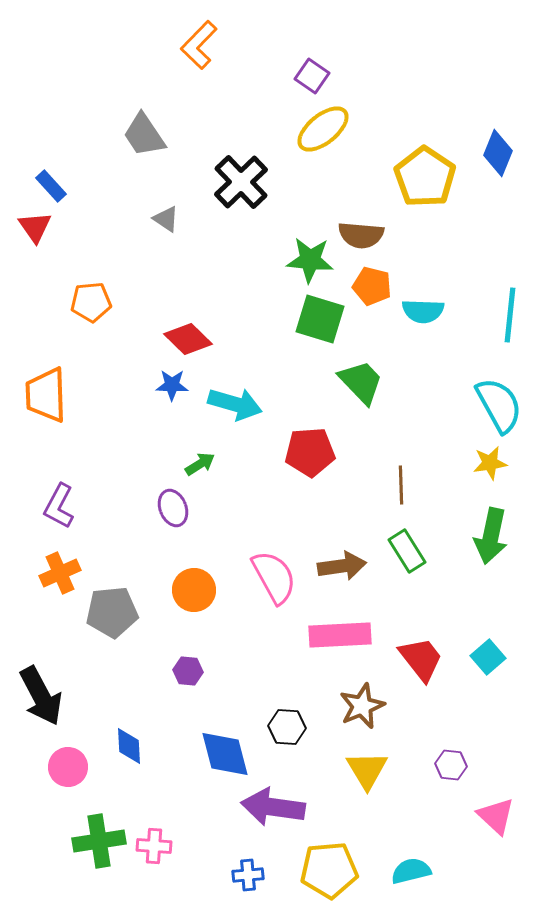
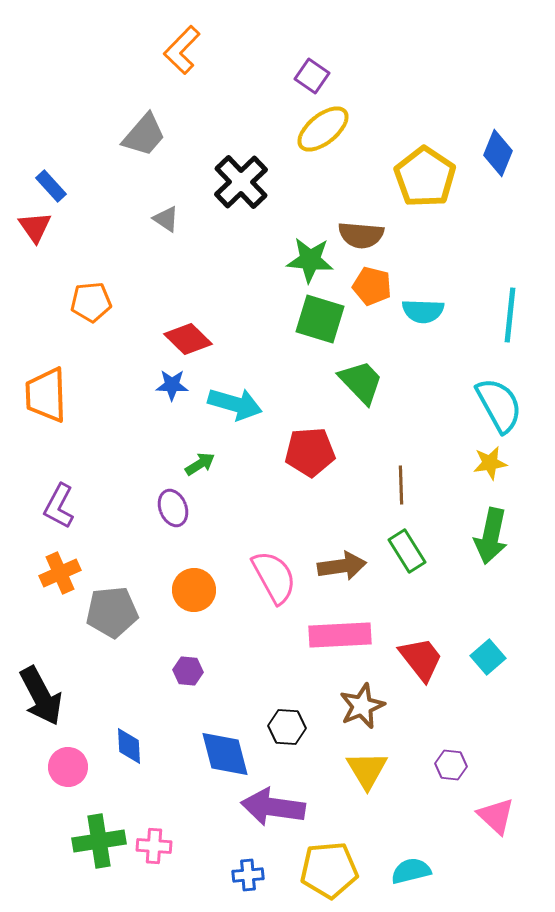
orange L-shape at (199, 45): moved 17 px left, 5 px down
gray trapezoid at (144, 135): rotated 105 degrees counterclockwise
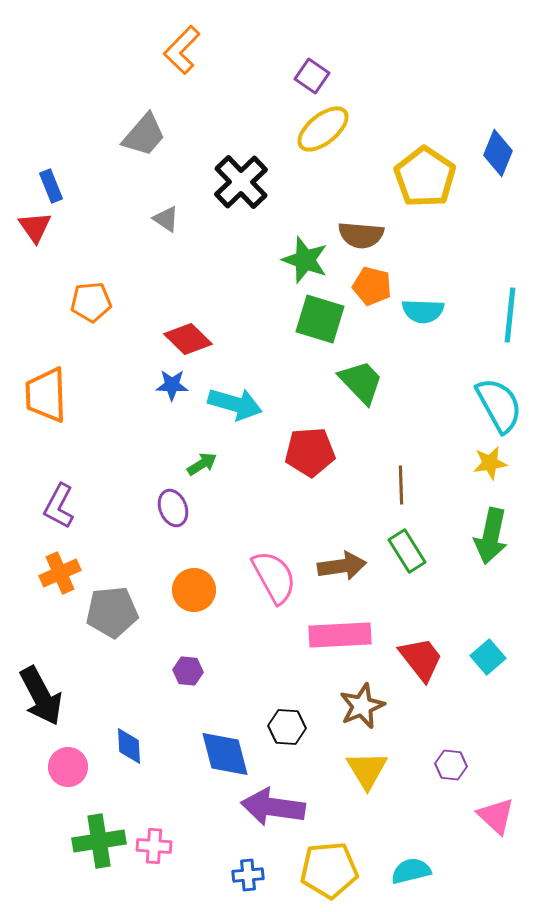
blue rectangle at (51, 186): rotated 20 degrees clockwise
green star at (310, 260): moved 5 px left; rotated 15 degrees clockwise
green arrow at (200, 464): moved 2 px right
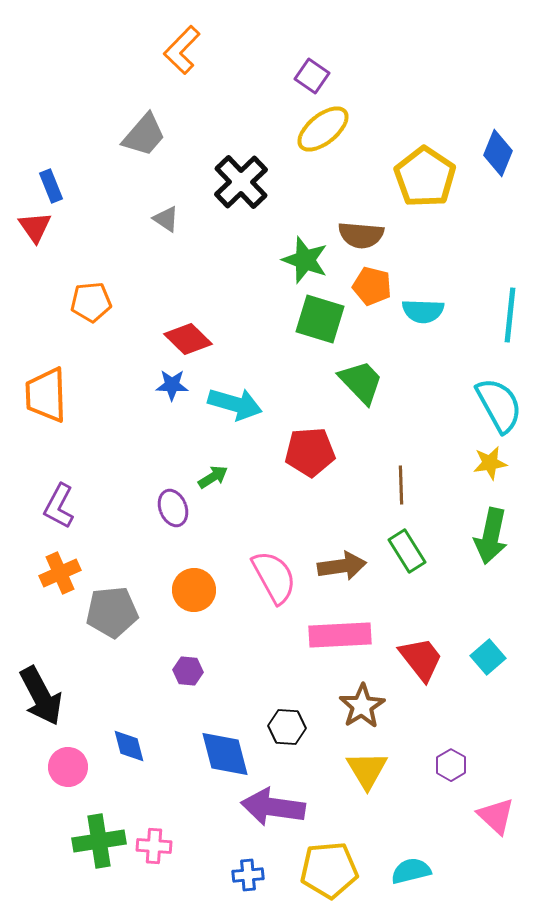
green arrow at (202, 464): moved 11 px right, 13 px down
brown star at (362, 706): rotated 9 degrees counterclockwise
blue diamond at (129, 746): rotated 12 degrees counterclockwise
purple hexagon at (451, 765): rotated 24 degrees clockwise
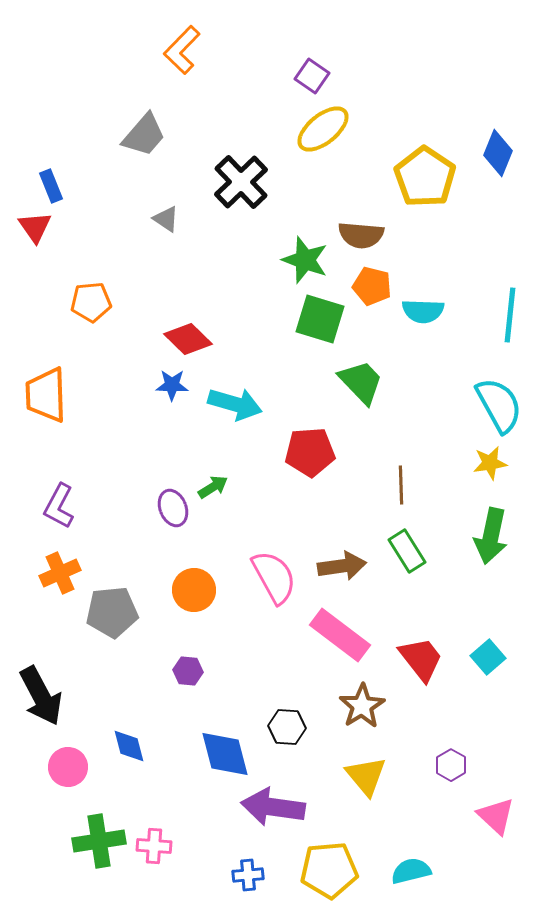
green arrow at (213, 477): moved 10 px down
pink rectangle at (340, 635): rotated 40 degrees clockwise
yellow triangle at (367, 770): moved 1 px left, 6 px down; rotated 9 degrees counterclockwise
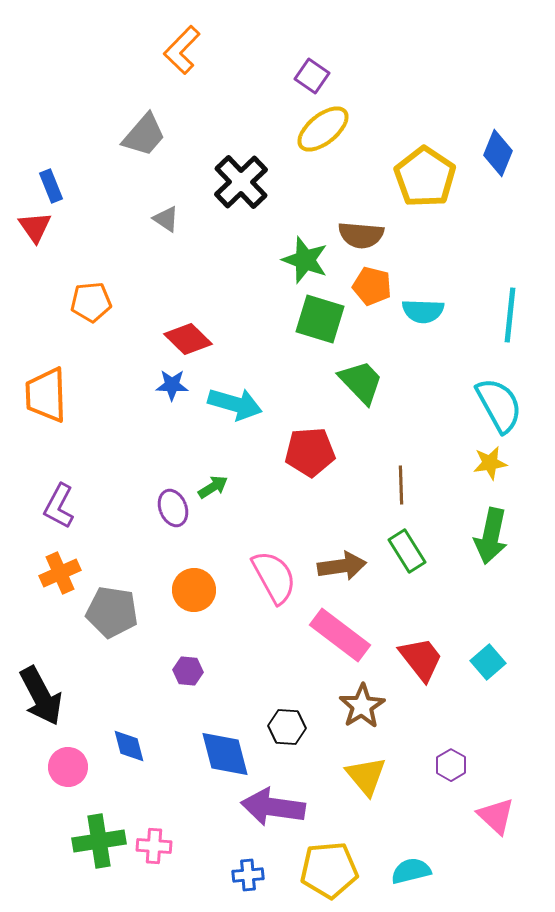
gray pentagon at (112, 612): rotated 15 degrees clockwise
cyan square at (488, 657): moved 5 px down
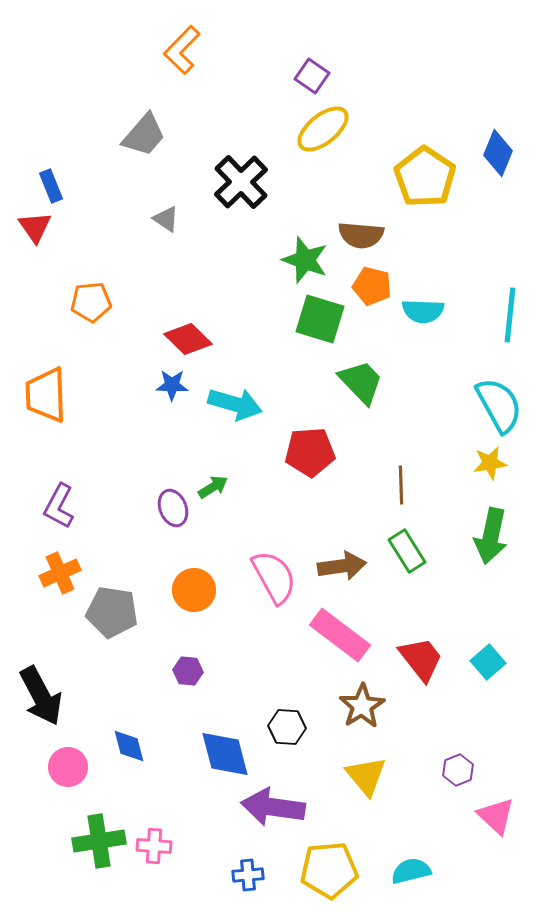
purple hexagon at (451, 765): moved 7 px right, 5 px down; rotated 8 degrees clockwise
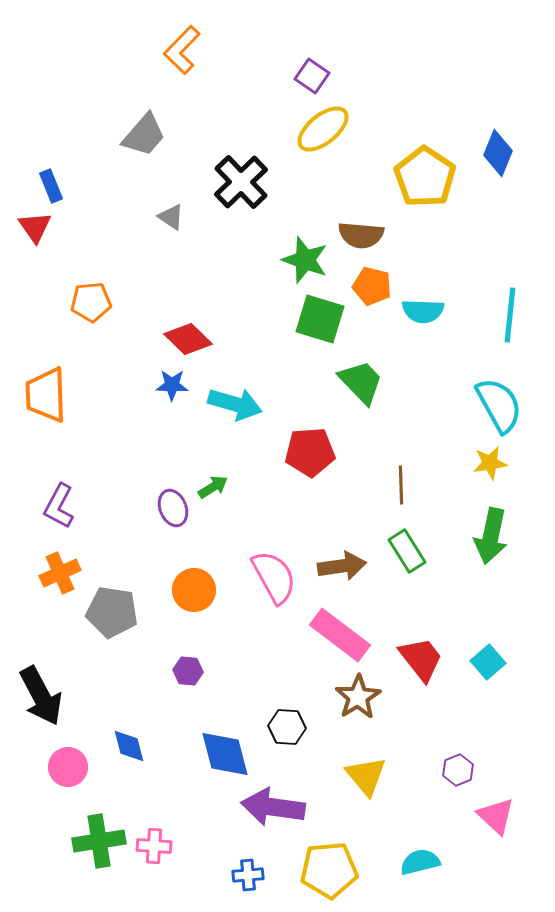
gray triangle at (166, 219): moved 5 px right, 2 px up
brown star at (362, 706): moved 4 px left, 9 px up
cyan semicircle at (411, 871): moved 9 px right, 9 px up
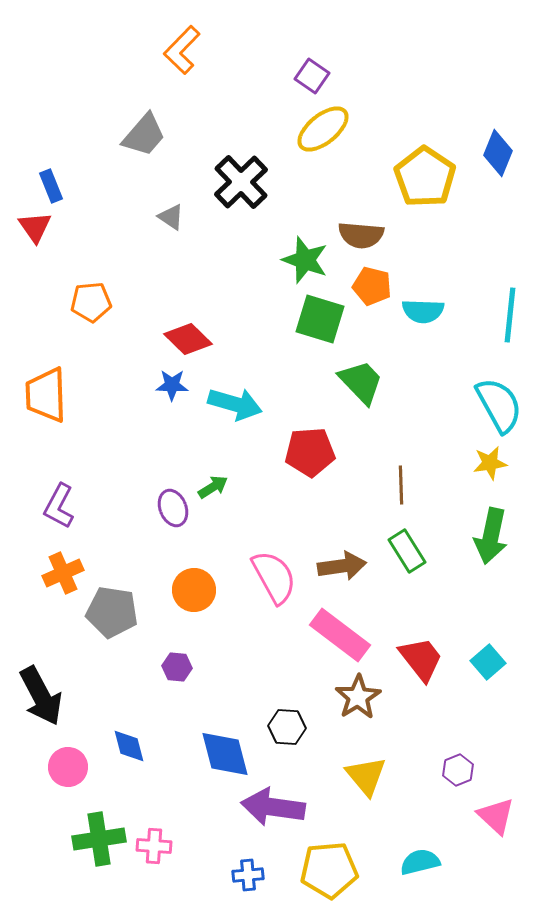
orange cross at (60, 573): moved 3 px right
purple hexagon at (188, 671): moved 11 px left, 4 px up
green cross at (99, 841): moved 2 px up
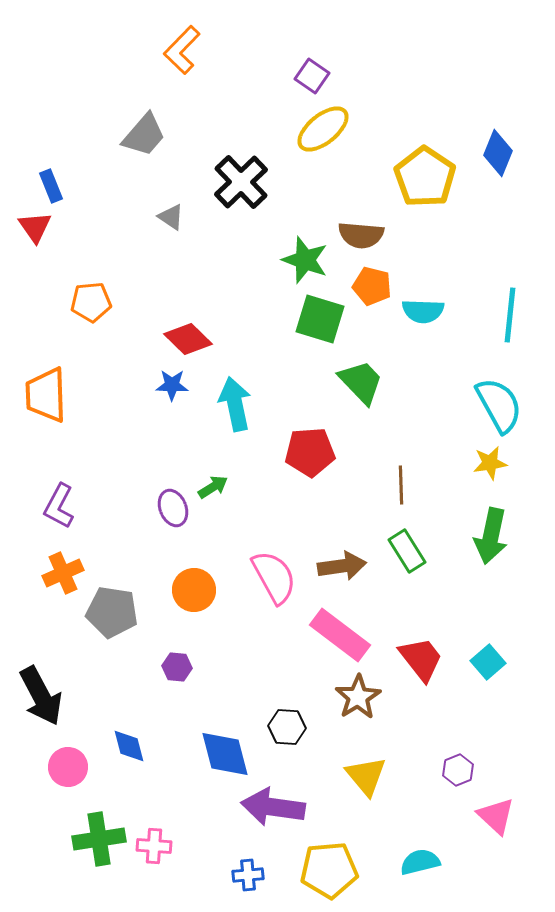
cyan arrow at (235, 404): rotated 118 degrees counterclockwise
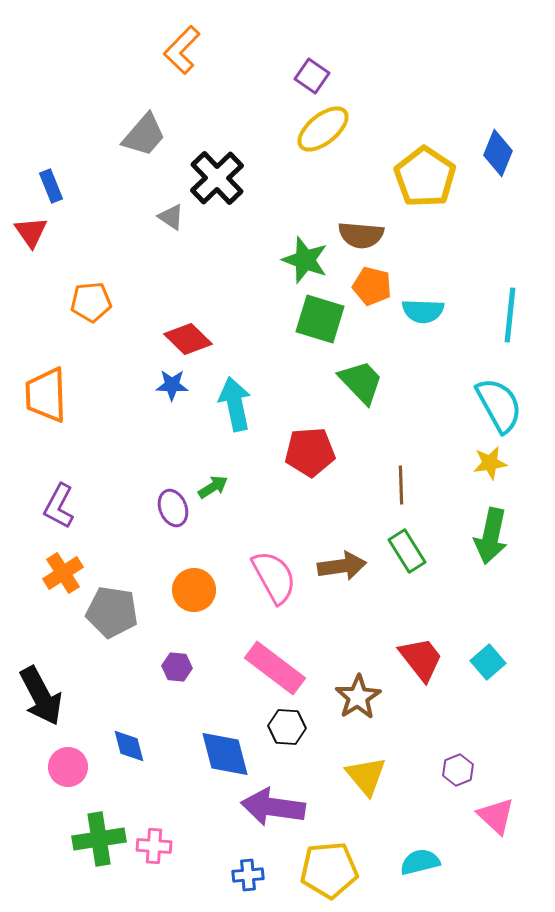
black cross at (241, 182): moved 24 px left, 4 px up
red triangle at (35, 227): moved 4 px left, 5 px down
orange cross at (63, 573): rotated 9 degrees counterclockwise
pink rectangle at (340, 635): moved 65 px left, 33 px down
